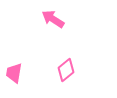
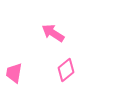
pink arrow: moved 14 px down
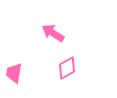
pink diamond: moved 1 px right, 2 px up; rotated 10 degrees clockwise
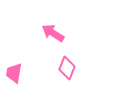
pink diamond: rotated 40 degrees counterclockwise
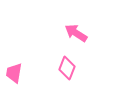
pink arrow: moved 23 px right
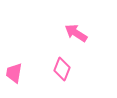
pink diamond: moved 5 px left, 1 px down
